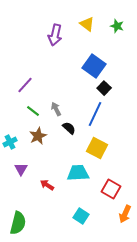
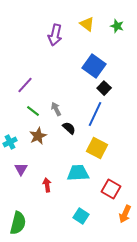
red arrow: rotated 48 degrees clockwise
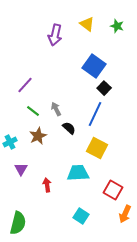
red square: moved 2 px right, 1 px down
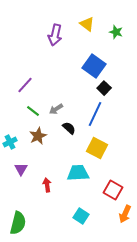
green star: moved 1 px left, 6 px down
gray arrow: rotated 96 degrees counterclockwise
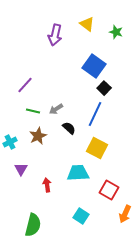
green line: rotated 24 degrees counterclockwise
red square: moved 4 px left
green semicircle: moved 15 px right, 2 px down
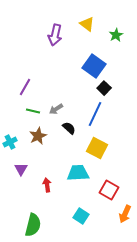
green star: moved 3 px down; rotated 24 degrees clockwise
purple line: moved 2 px down; rotated 12 degrees counterclockwise
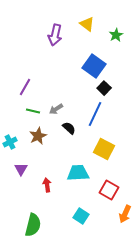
yellow square: moved 7 px right, 1 px down
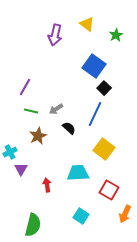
green line: moved 2 px left
cyan cross: moved 10 px down
yellow square: rotated 10 degrees clockwise
